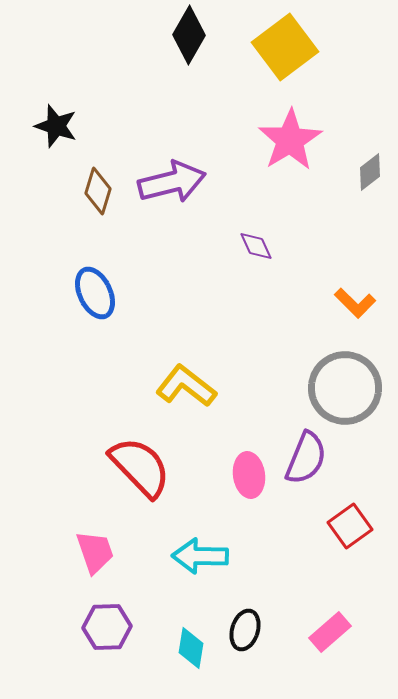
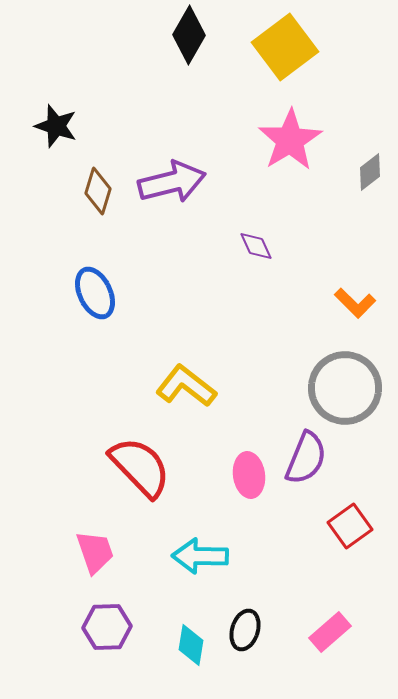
cyan diamond: moved 3 px up
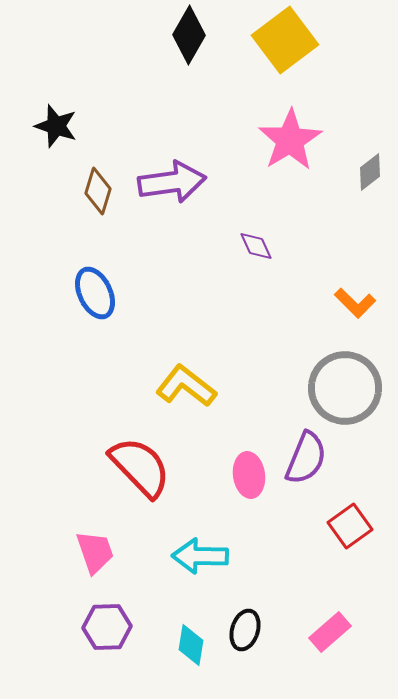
yellow square: moved 7 px up
purple arrow: rotated 6 degrees clockwise
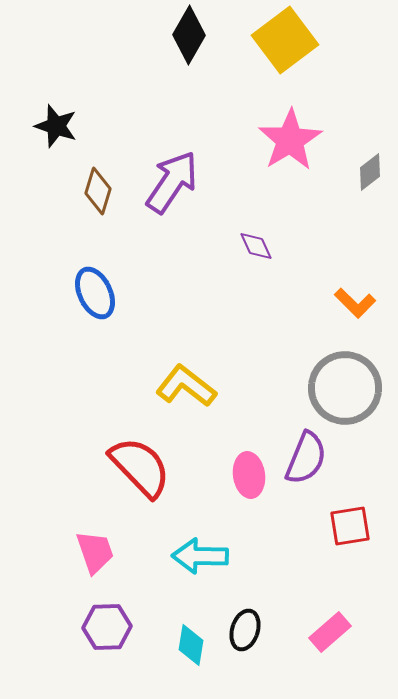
purple arrow: rotated 48 degrees counterclockwise
red square: rotated 27 degrees clockwise
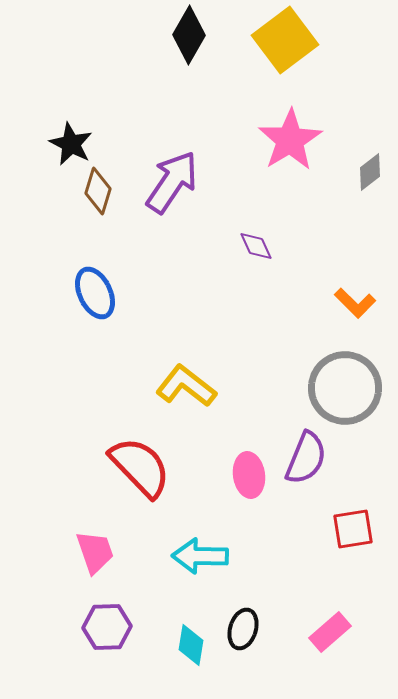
black star: moved 15 px right, 18 px down; rotated 9 degrees clockwise
red square: moved 3 px right, 3 px down
black ellipse: moved 2 px left, 1 px up
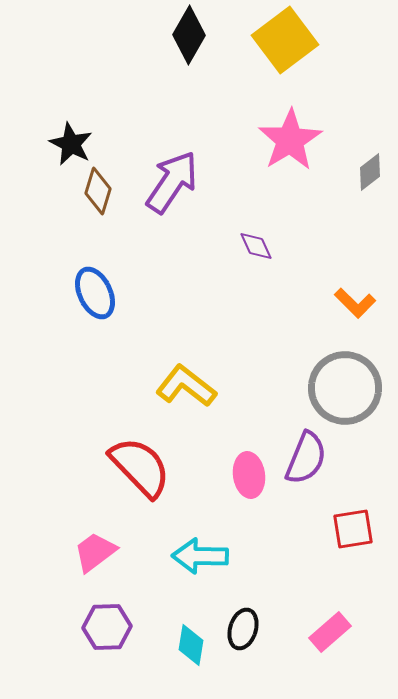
pink trapezoid: rotated 108 degrees counterclockwise
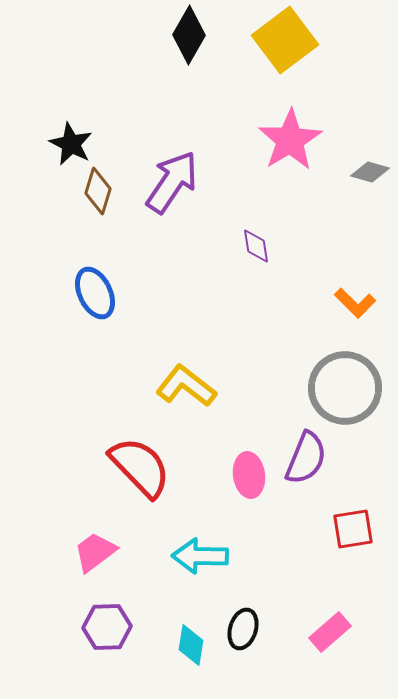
gray diamond: rotated 54 degrees clockwise
purple diamond: rotated 15 degrees clockwise
